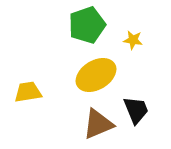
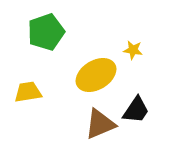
green pentagon: moved 41 px left, 7 px down
yellow star: moved 10 px down
black trapezoid: rotated 56 degrees clockwise
brown triangle: moved 2 px right
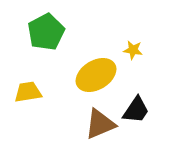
green pentagon: rotated 9 degrees counterclockwise
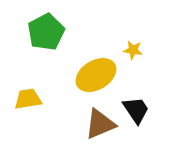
yellow trapezoid: moved 7 px down
black trapezoid: rotated 68 degrees counterclockwise
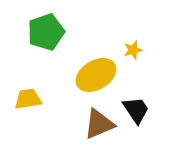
green pentagon: rotated 9 degrees clockwise
yellow star: rotated 24 degrees counterclockwise
brown triangle: moved 1 px left
